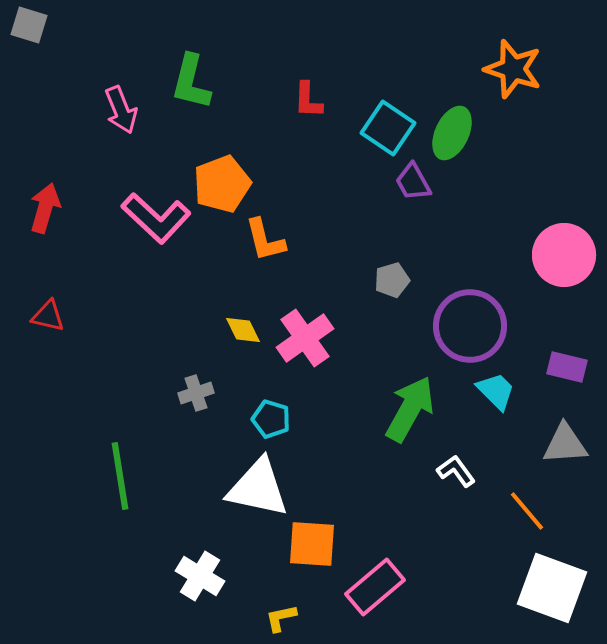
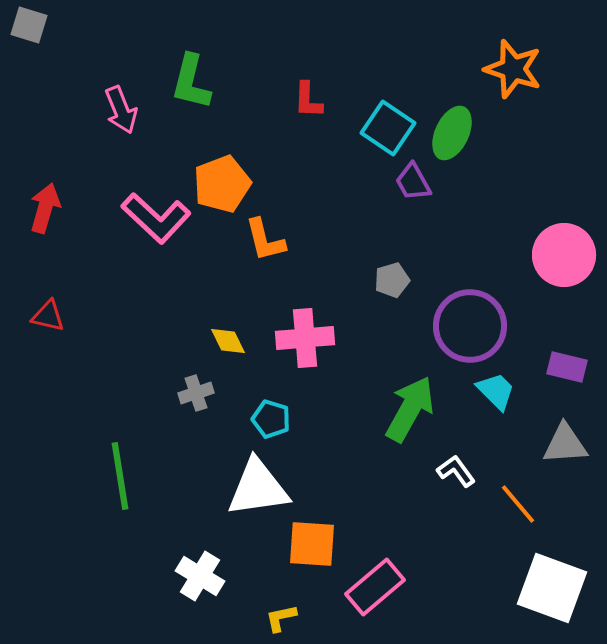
yellow diamond: moved 15 px left, 11 px down
pink cross: rotated 30 degrees clockwise
white triangle: rotated 20 degrees counterclockwise
orange line: moved 9 px left, 7 px up
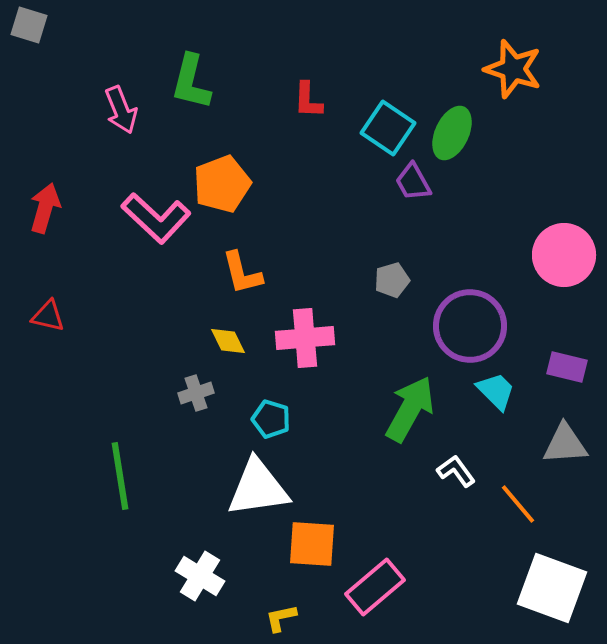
orange L-shape: moved 23 px left, 33 px down
